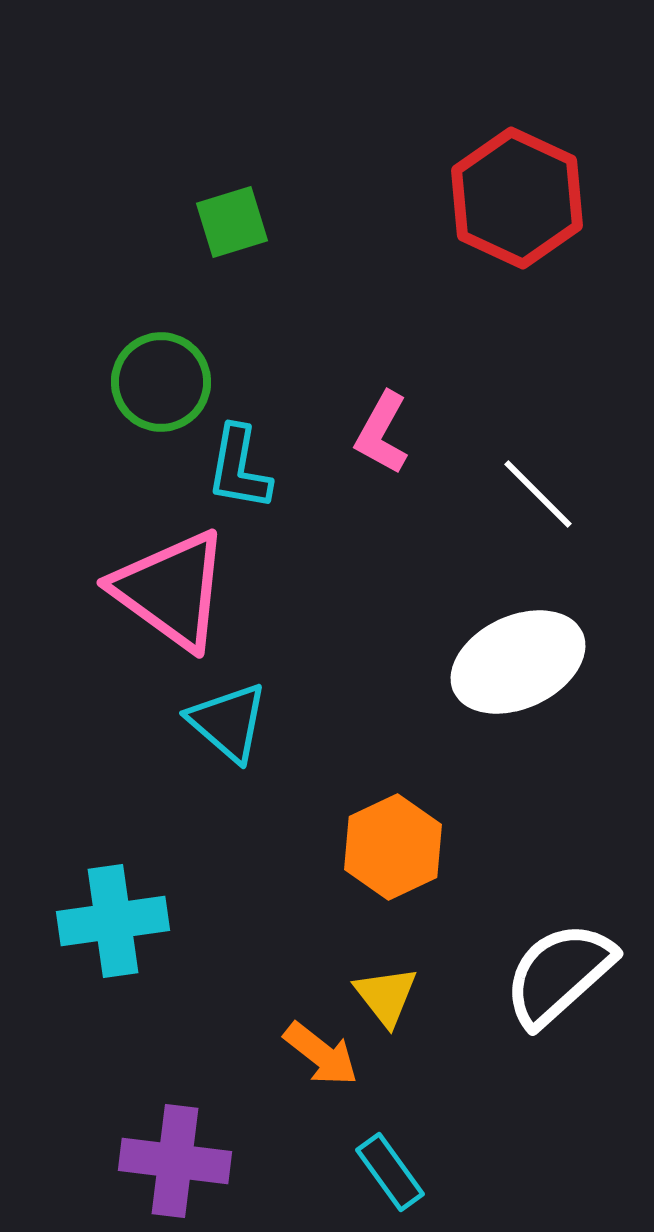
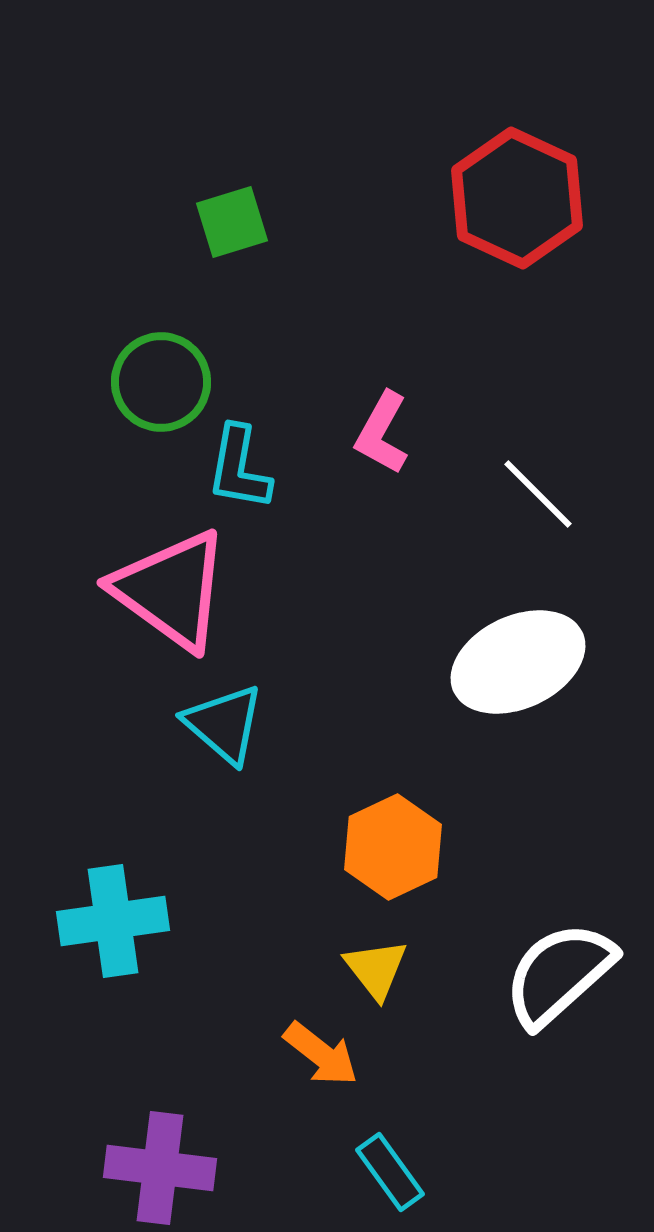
cyan triangle: moved 4 px left, 2 px down
yellow triangle: moved 10 px left, 27 px up
purple cross: moved 15 px left, 7 px down
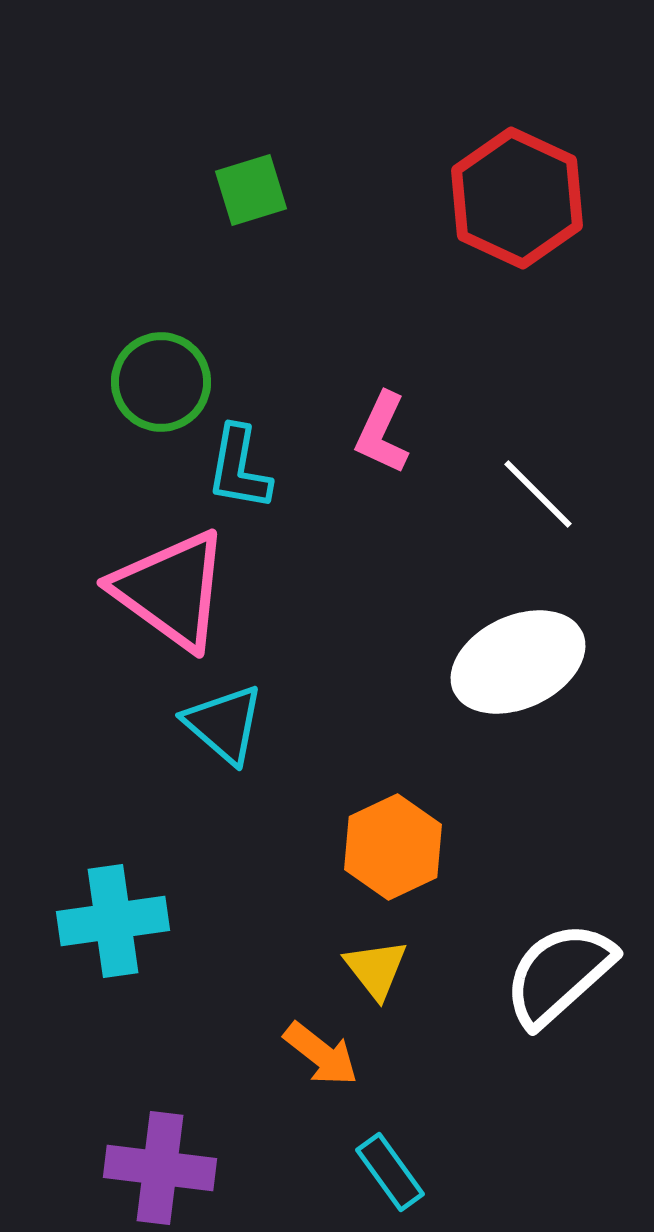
green square: moved 19 px right, 32 px up
pink L-shape: rotated 4 degrees counterclockwise
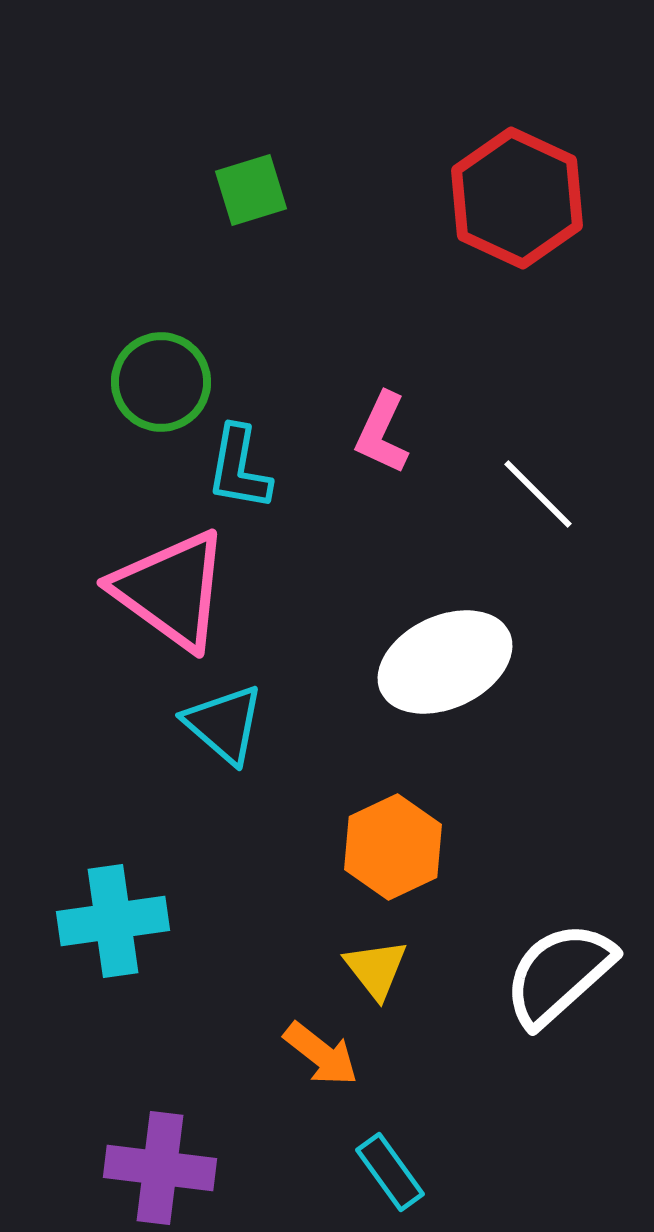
white ellipse: moved 73 px left
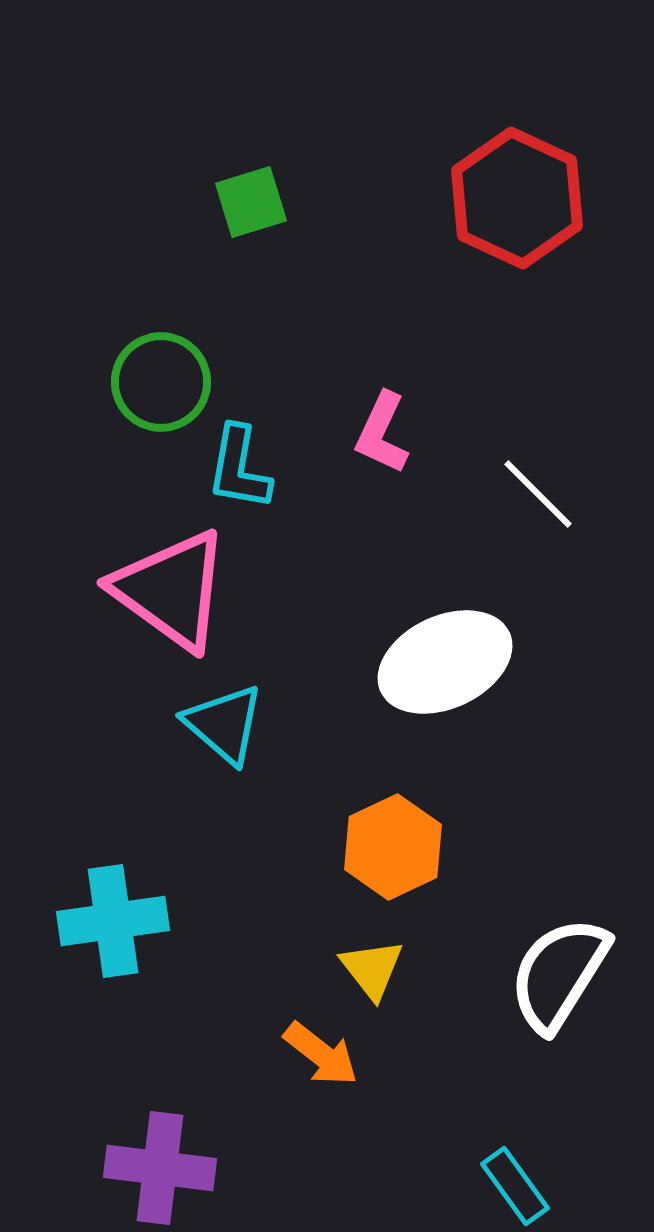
green square: moved 12 px down
yellow triangle: moved 4 px left
white semicircle: rotated 16 degrees counterclockwise
cyan rectangle: moved 125 px right, 14 px down
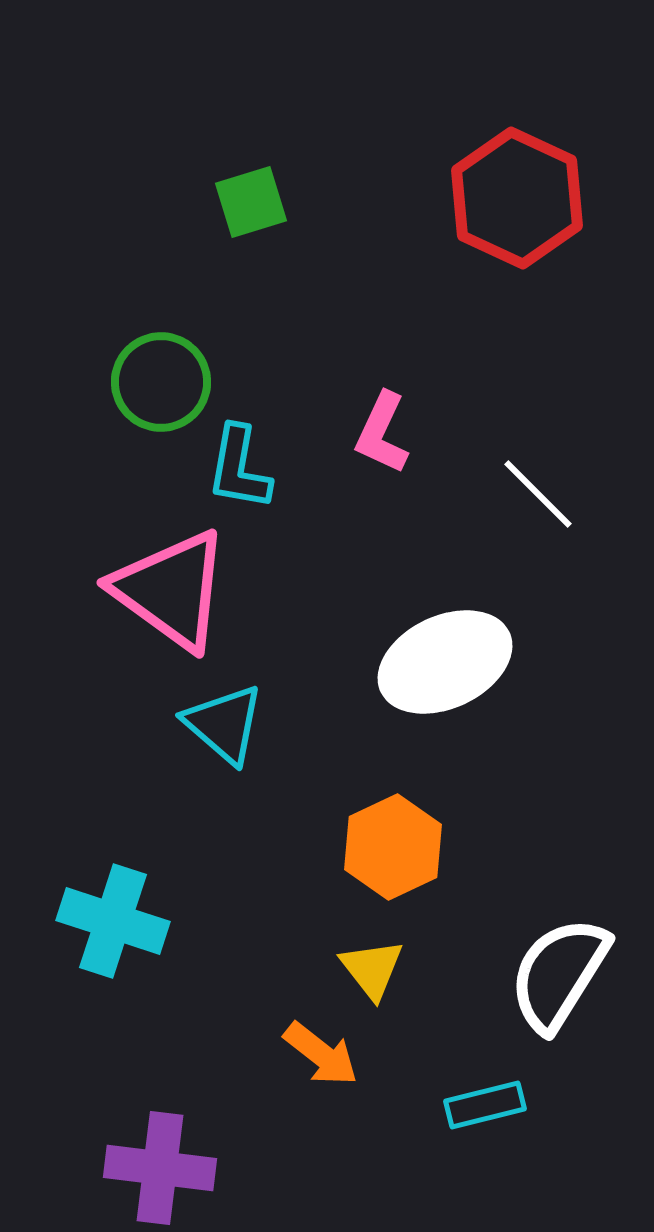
cyan cross: rotated 26 degrees clockwise
cyan rectangle: moved 30 px left, 81 px up; rotated 68 degrees counterclockwise
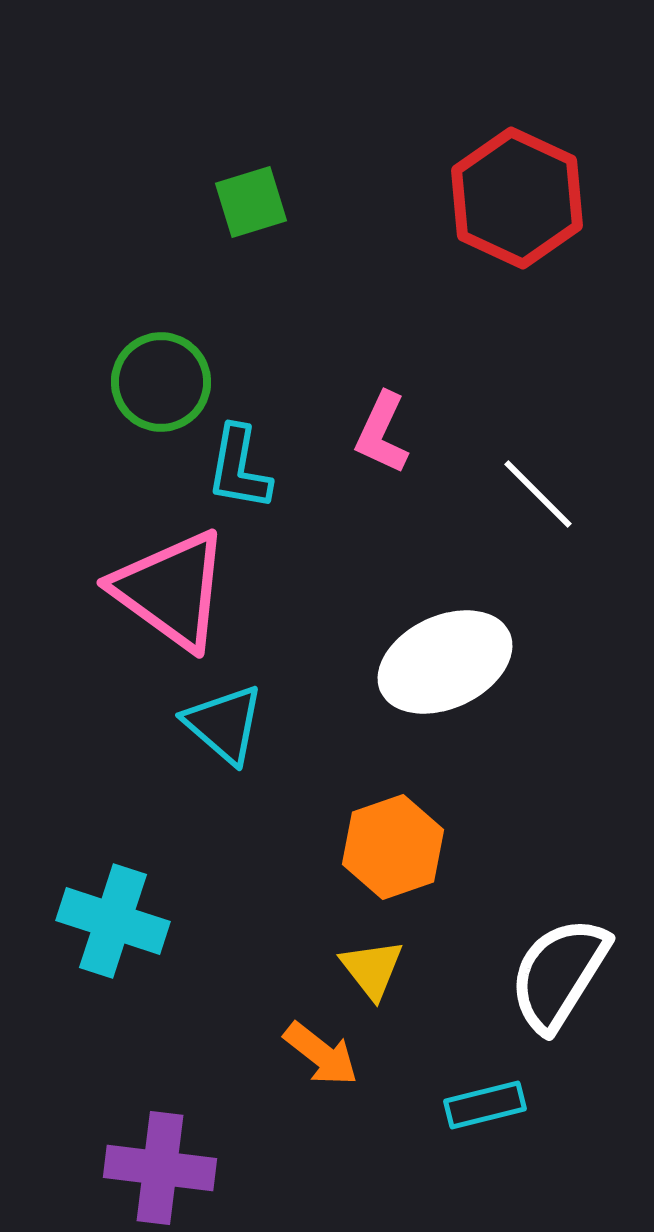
orange hexagon: rotated 6 degrees clockwise
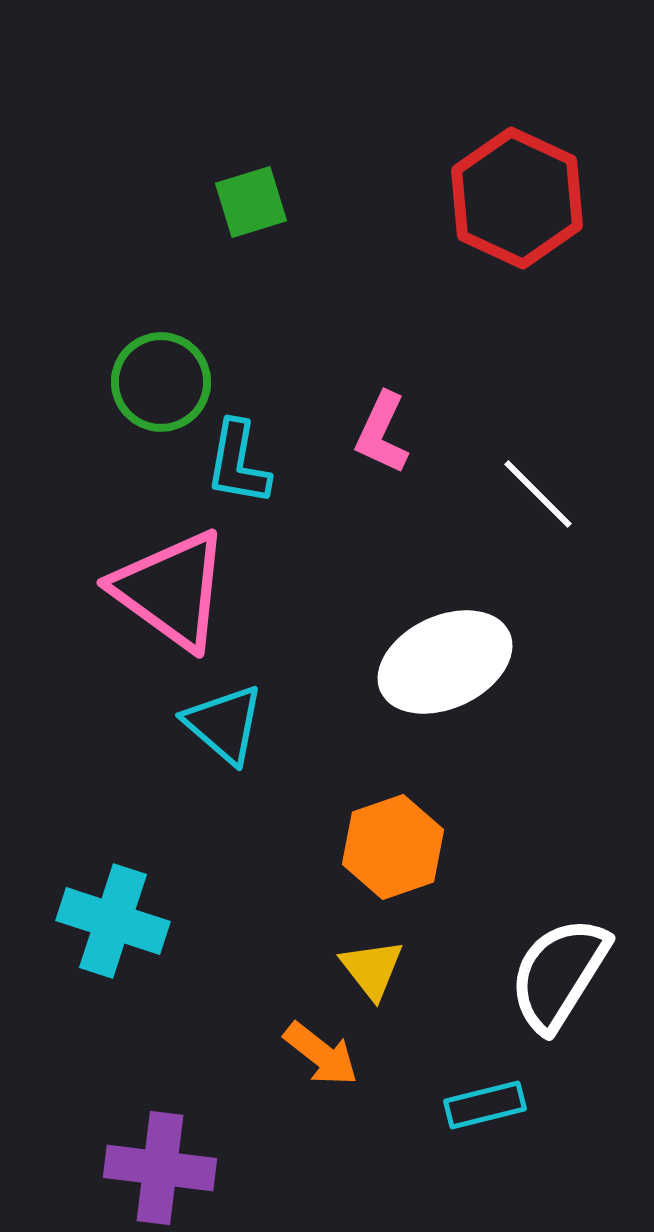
cyan L-shape: moved 1 px left, 5 px up
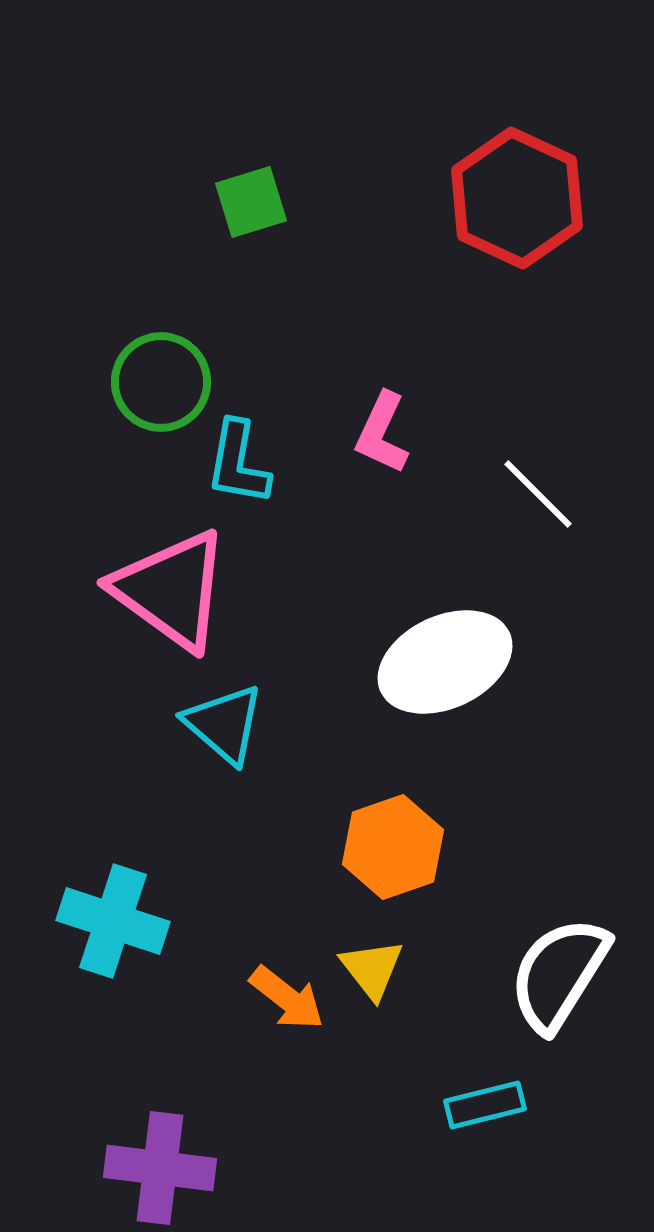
orange arrow: moved 34 px left, 56 px up
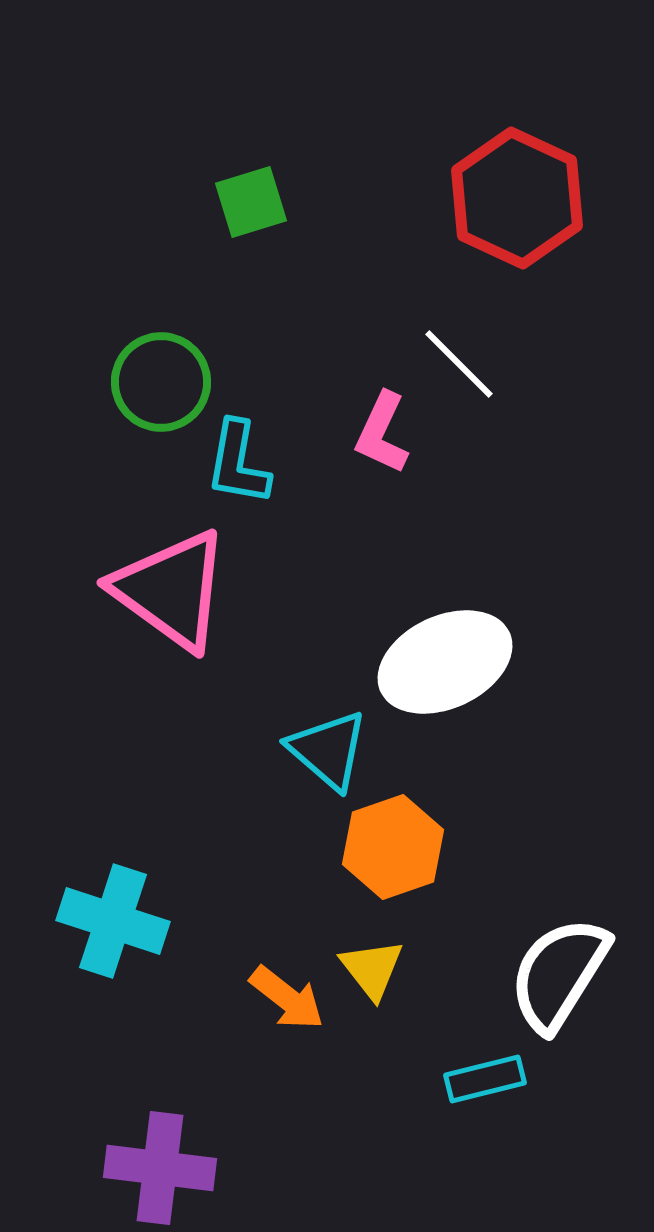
white line: moved 79 px left, 130 px up
cyan triangle: moved 104 px right, 26 px down
cyan rectangle: moved 26 px up
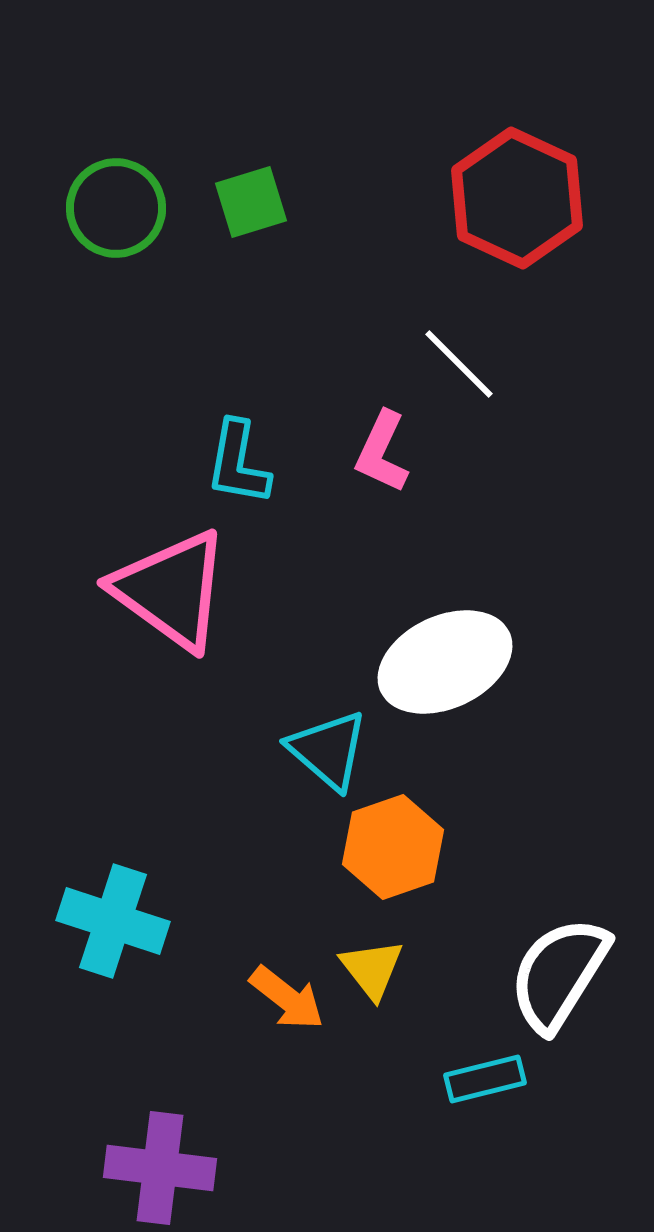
green circle: moved 45 px left, 174 px up
pink L-shape: moved 19 px down
